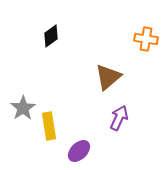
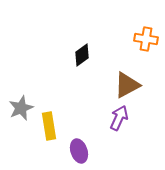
black diamond: moved 31 px right, 19 px down
brown triangle: moved 19 px right, 8 px down; rotated 12 degrees clockwise
gray star: moved 2 px left; rotated 10 degrees clockwise
purple ellipse: rotated 65 degrees counterclockwise
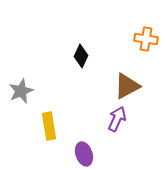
black diamond: moved 1 px left, 1 px down; rotated 30 degrees counterclockwise
brown triangle: moved 1 px down
gray star: moved 17 px up
purple arrow: moved 2 px left, 1 px down
purple ellipse: moved 5 px right, 3 px down
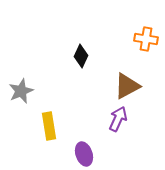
purple arrow: moved 1 px right
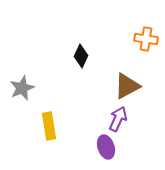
gray star: moved 1 px right, 3 px up
purple ellipse: moved 22 px right, 7 px up
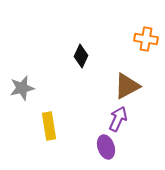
gray star: rotated 10 degrees clockwise
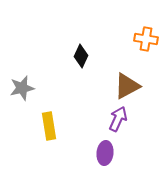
purple ellipse: moved 1 px left, 6 px down; rotated 25 degrees clockwise
